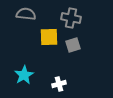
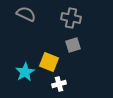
gray semicircle: rotated 18 degrees clockwise
yellow square: moved 25 px down; rotated 24 degrees clockwise
cyan star: moved 1 px right, 3 px up
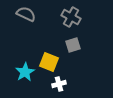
gray cross: moved 1 px up; rotated 18 degrees clockwise
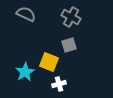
gray square: moved 4 px left
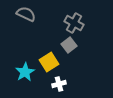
gray cross: moved 3 px right, 6 px down
gray square: rotated 21 degrees counterclockwise
yellow square: rotated 36 degrees clockwise
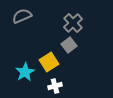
gray semicircle: moved 4 px left, 2 px down; rotated 48 degrees counterclockwise
gray cross: moved 1 px left; rotated 18 degrees clockwise
white cross: moved 4 px left, 2 px down
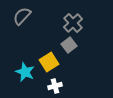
gray semicircle: rotated 24 degrees counterclockwise
cyan star: rotated 18 degrees counterclockwise
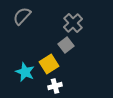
gray square: moved 3 px left
yellow square: moved 2 px down
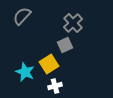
gray square: moved 1 px left; rotated 14 degrees clockwise
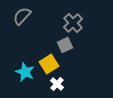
white cross: moved 2 px right, 2 px up; rotated 32 degrees counterclockwise
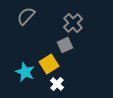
gray semicircle: moved 4 px right
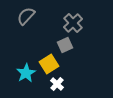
cyan star: moved 1 px right, 1 px down; rotated 18 degrees clockwise
